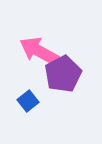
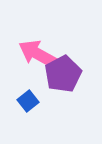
pink arrow: moved 1 px left, 3 px down
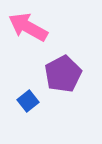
pink arrow: moved 10 px left, 27 px up
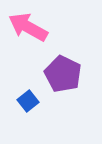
purple pentagon: rotated 18 degrees counterclockwise
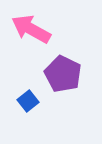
pink arrow: moved 3 px right, 2 px down
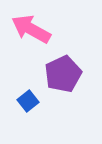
purple pentagon: rotated 21 degrees clockwise
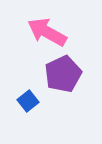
pink arrow: moved 16 px right, 3 px down
